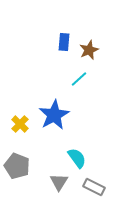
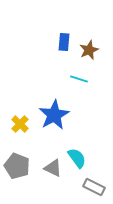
cyan line: rotated 60 degrees clockwise
gray triangle: moved 6 px left, 14 px up; rotated 36 degrees counterclockwise
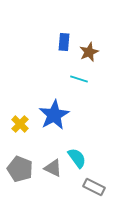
brown star: moved 2 px down
gray pentagon: moved 3 px right, 3 px down
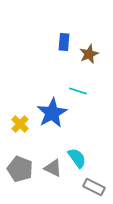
brown star: moved 2 px down
cyan line: moved 1 px left, 12 px down
blue star: moved 2 px left, 2 px up
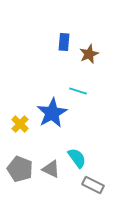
gray triangle: moved 2 px left, 1 px down
gray rectangle: moved 1 px left, 2 px up
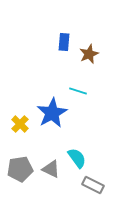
gray pentagon: rotated 30 degrees counterclockwise
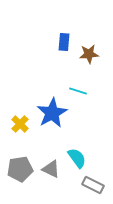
brown star: rotated 18 degrees clockwise
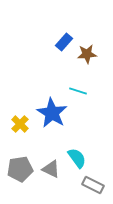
blue rectangle: rotated 36 degrees clockwise
brown star: moved 2 px left
blue star: rotated 12 degrees counterclockwise
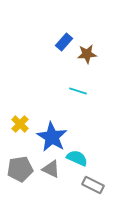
blue star: moved 24 px down
cyan semicircle: rotated 30 degrees counterclockwise
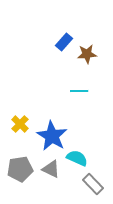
cyan line: moved 1 px right; rotated 18 degrees counterclockwise
blue star: moved 1 px up
gray rectangle: moved 1 px up; rotated 20 degrees clockwise
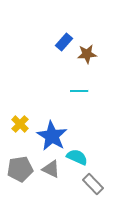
cyan semicircle: moved 1 px up
